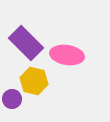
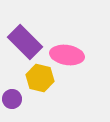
purple rectangle: moved 1 px left, 1 px up
yellow hexagon: moved 6 px right, 3 px up
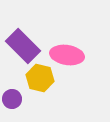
purple rectangle: moved 2 px left, 4 px down
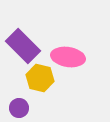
pink ellipse: moved 1 px right, 2 px down
purple circle: moved 7 px right, 9 px down
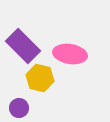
pink ellipse: moved 2 px right, 3 px up
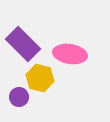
purple rectangle: moved 2 px up
purple circle: moved 11 px up
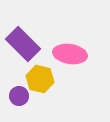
yellow hexagon: moved 1 px down
purple circle: moved 1 px up
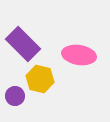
pink ellipse: moved 9 px right, 1 px down
purple circle: moved 4 px left
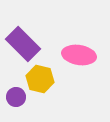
purple circle: moved 1 px right, 1 px down
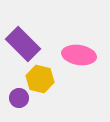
purple circle: moved 3 px right, 1 px down
